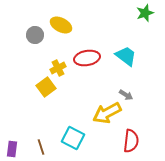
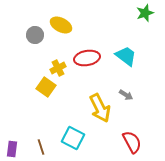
yellow square: rotated 18 degrees counterclockwise
yellow arrow: moved 7 px left, 5 px up; rotated 88 degrees counterclockwise
red semicircle: moved 1 px right, 1 px down; rotated 35 degrees counterclockwise
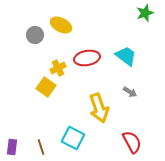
gray arrow: moved 4 px right, 3 px up
yellow arrow: moved 1 px left; rotated 8 degrees clockwise
purple rectangle: moved 2 px up
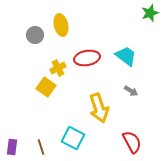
green star: moved 5 px right
yellow ellipse: rotated 50 degrees clockwise
gray arrow: moved 1 px right, 1 px up
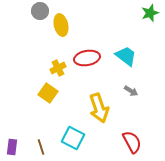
gray circle: moved 5 px right, 24 px up
yellow square: moved 2 px right, 6 px down
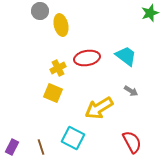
yellow square: moved 5 px right; rotated 12 degrees counterclockwise
yellow arrow: rotated 76 degrees clockwise
purple rectangle: rotated 21 degrees clockwise
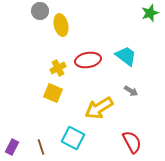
red ellipse: moved 1 px right, 2 px down
